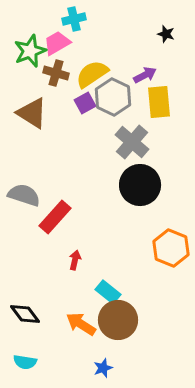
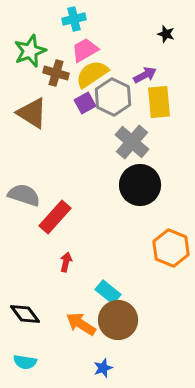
pink trapezoid: moved 28 px right, 7 px down
red arrow: moved 9 px left, 2 px down
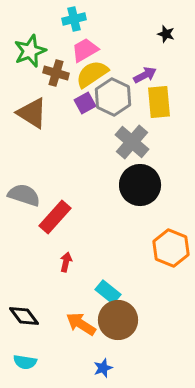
black diamond: moved 1 px left, 2 px down
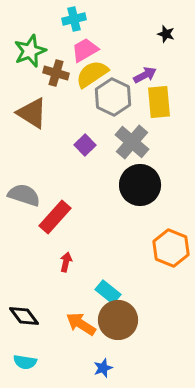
purple square: moved 42 px down; rotated 15 degrees counterclockwise
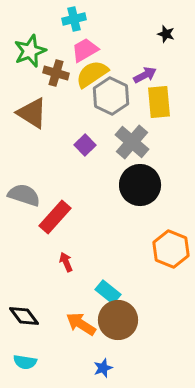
gray hexagon: moved 2 px left, 1 px up
orange hexagon: moved 1 px down
red arrow: rotated 36 degrees counterclockwise
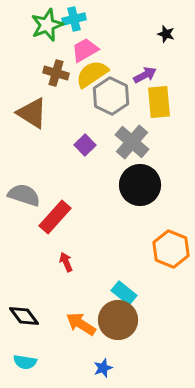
green star: moved 17 px right, 26 px up
cyan rectangle: moved 16 px right, 1 px down
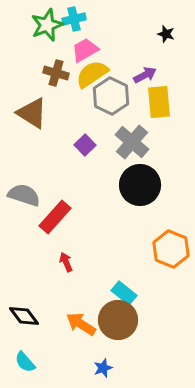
cyan semicircle: rotated 40 degrees clockwise
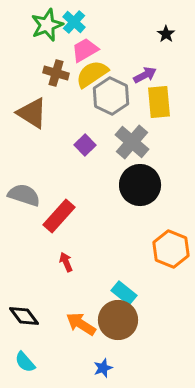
cyan cross: moved 3 px down; rotated 35 degrees counterclockwise
black star: rotated 18 degrees clockwise
red rectangle: moved 4 px right, 1 px up
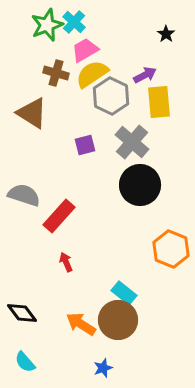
purple square: rotated 30 degrees clockwise
black diamond: moved 2 px left, 3 px up
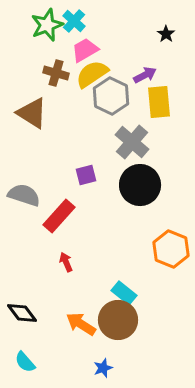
cyan cross: moved 1 px up
purple square: moved 1 px right, 30 px down
